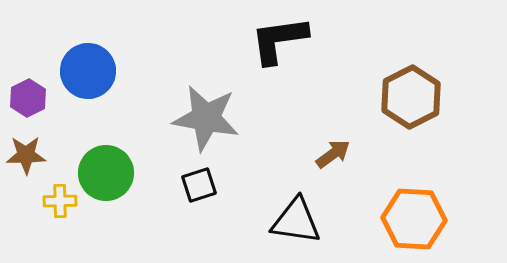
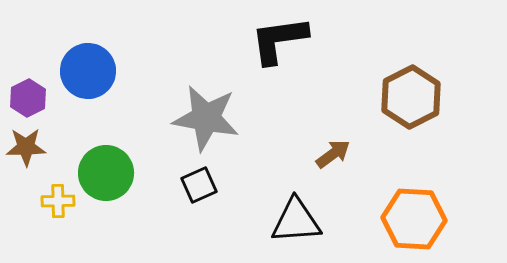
brown star: moved 8 px up
black square: rotated 6 degrees counterclockwise
yellow cross: moved 2 px left
black triangle: rotated 12 degrees counterclockwise
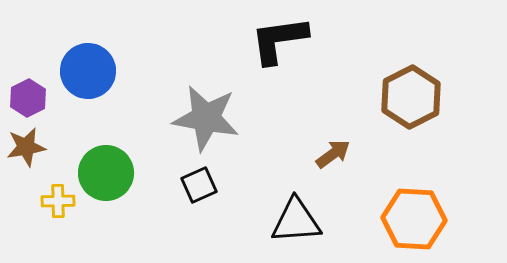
brown star: rotated 9 degrees counterclockwise
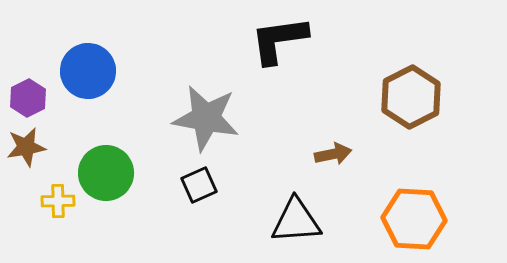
brown arrow: rotated 24 degrees clockwise
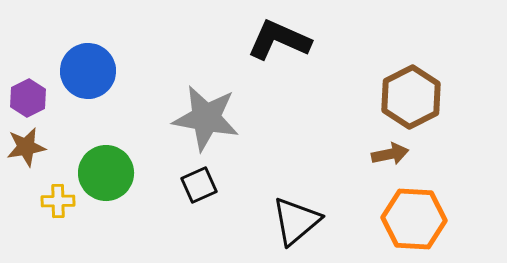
black L-shape: rotated 32 degrees clockwise
brown arrow: moved 57 px right
black triangle: rotated 36 degrees counterclockwise
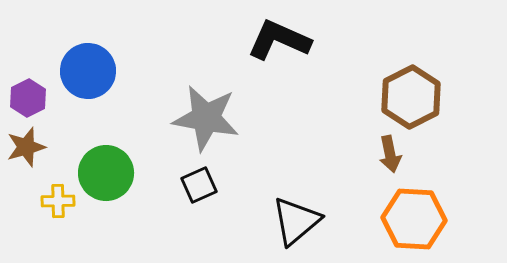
brown star: rotated 6 degrees counterclockwise
brown arrow: rotated 90 degrees clockwise
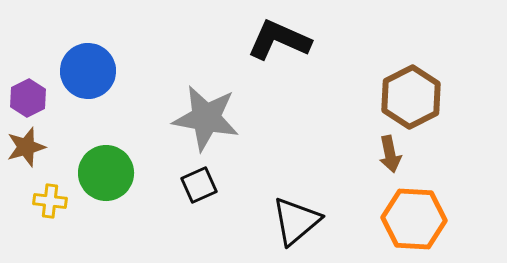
yellow cross: moved 8 px left; rotated 8 degrees clockwise
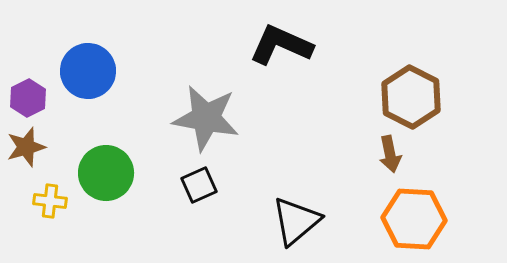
black L-shape: moved 2 px right, 5 px down
brown hexagon: rotated 6 degrees counterclockwise
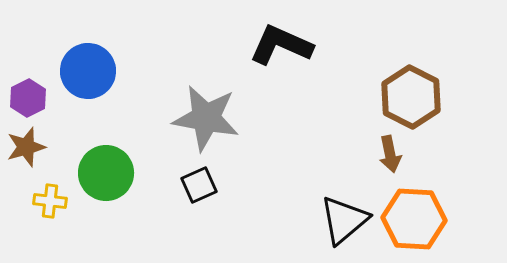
black triangle: moved 48 px right, 1 px up
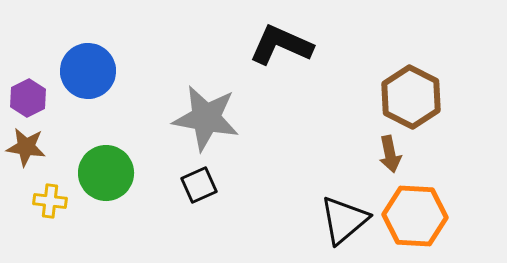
brown star: rotated 24 degrees clockwise
orange hexagon: moved 1 px right, 3 px up
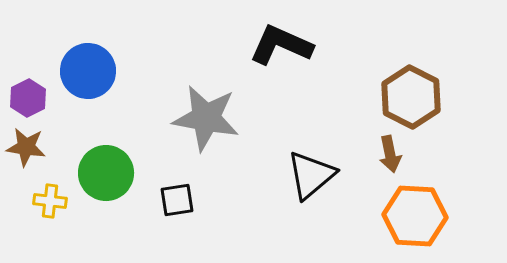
black square: moved 22 px left, 15 px down; rotated 15 degrees clockwise
black triangle: moved 33 px left, 45 px up
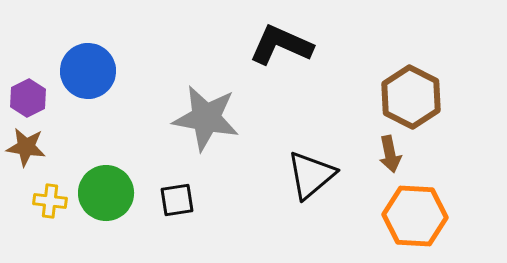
green circle: moved 20 px down
